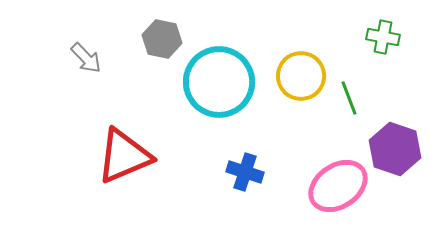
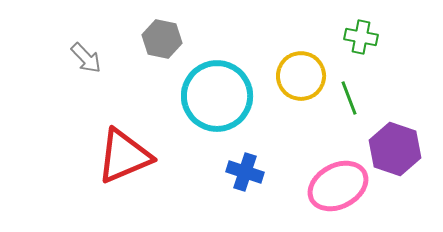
green cross: moved 22 px left
cyan circle: moved 2 px left, 14 px down
pink ellipse: rotated 6 degrees clockwise
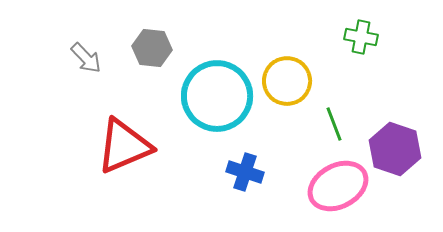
gray hexagon: moved 10 px left, 9 px down; rotated 6 degrees counterclockwise
yellow circle: moved 14 px left, 5 px down
green line: moved 15 px left, 26 px down
red triangle: moved 10 px up
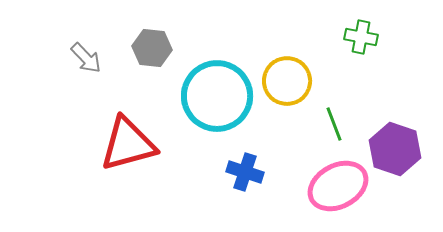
red triangle: moved 4 px right, 2 px up; rotated 8 degrees clockwise
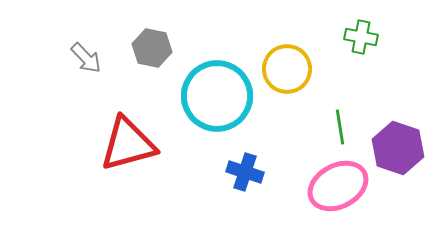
gray hexagon: rotated 6 degrees clockwise
yellow circle: moved 12 px up
green line: moved 6 px right, 3 px down; rotated 12 degrees clockwise
purple hexagon: moved 3 px right, 1 px up
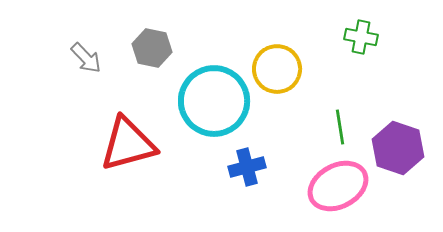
yellow circle: moved 10 px left
cyan circle: moved 3 px left, 5 px down
blue cross: moved 2 px right, 5 px up; rotated 33 degrees counterclockwise
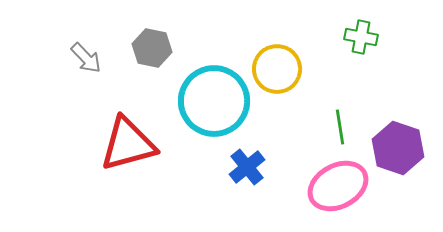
blue cross: rotated 24 degrees counterclockwise
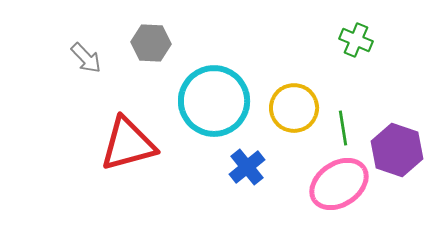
green cross: moved 5 px left, 3 px down; rotated 12 degrees clockwise
gray hexagon: moved 1 px left, 5 px up; rotated 9 degrees counterclockwise
yellow circle: moved 17 px right, 39 px down
green line: moved 3 px right, 1 px down
purple hexagon: moved 1 px left, 2 px down
pink ellipse: moved 1 px right, 2 px up; rotated 6 degrees counterclockwise
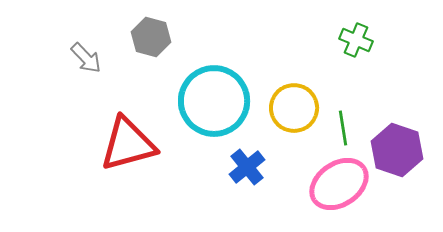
gray hexagon: moved 6 px up; rotated 12 degrees clockwise
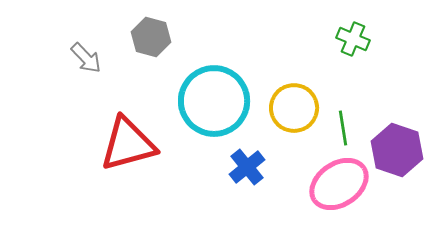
green cross: moved 3 px left, 1 px up
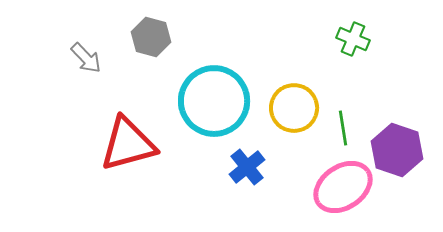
pink ellipse: moved 4 px right, 3 px down
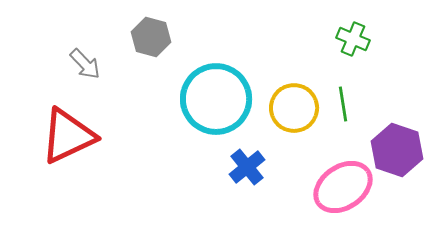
gray arrow: moved 1 px left, 6 px down
cyan circle: moved 2 px right, 2 px up
green line: moved 24 px up
red triangle: moved 60 px left, 8 px up; rotated 10 degrees counterclockwise
